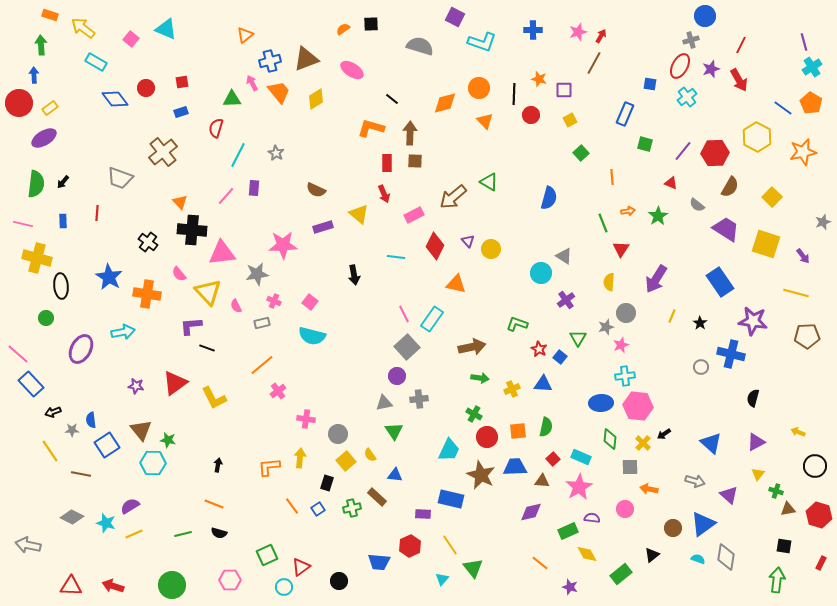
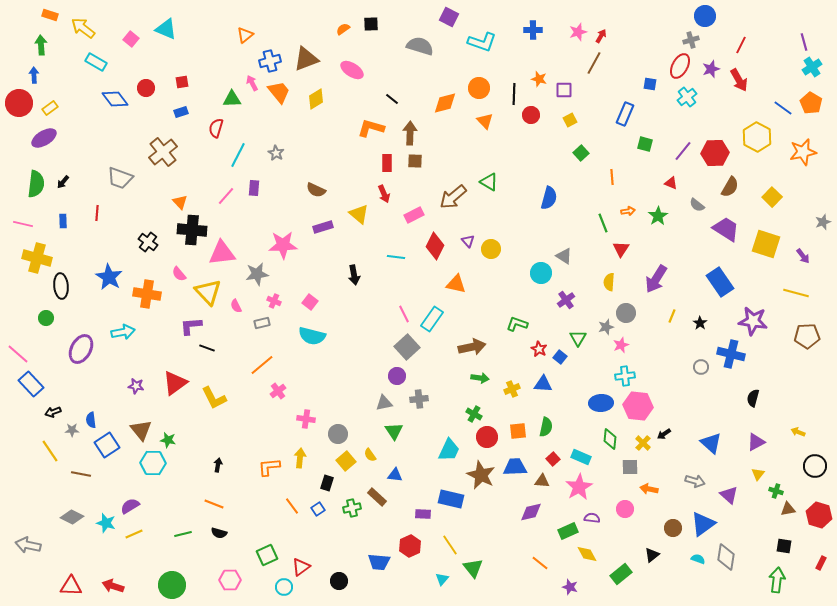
purple square at (455, 17): moved 6 px left
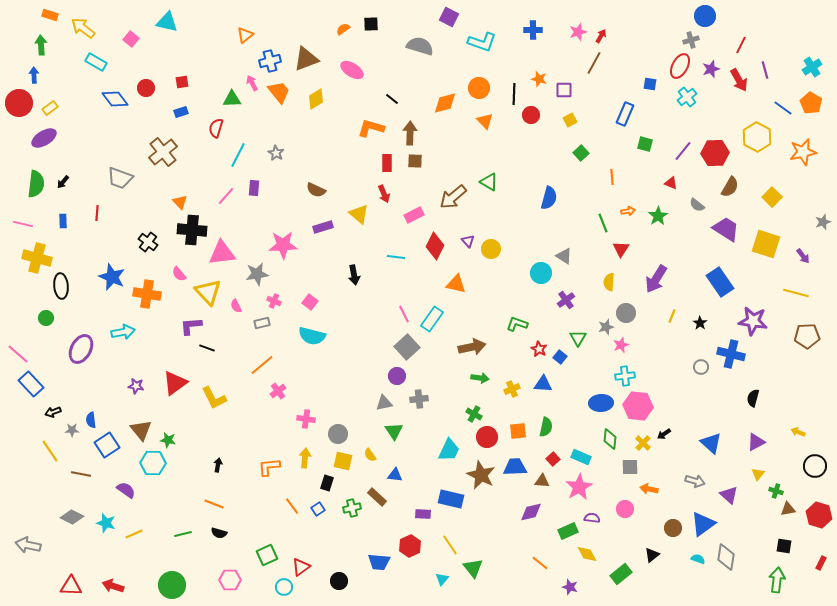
cyan triangle at (166, 29): moved 1 px right, 7 px up; rotated 10 degrees counterclockwise
purple line at (804, 42): moved 39 px left, 28 px down
blue star at (109, 277): moved 3 px right; rotated 8 degrees counterclockwise
yellow arrow at (300, 458): moved 5 px right
yellow square at (346, 461): moved 3 px left; rotated 36 degrees counterclockwise
purple semicircle at (130, 506): moved 4 px left, 16 px up; rotated 66 degrees clockwise
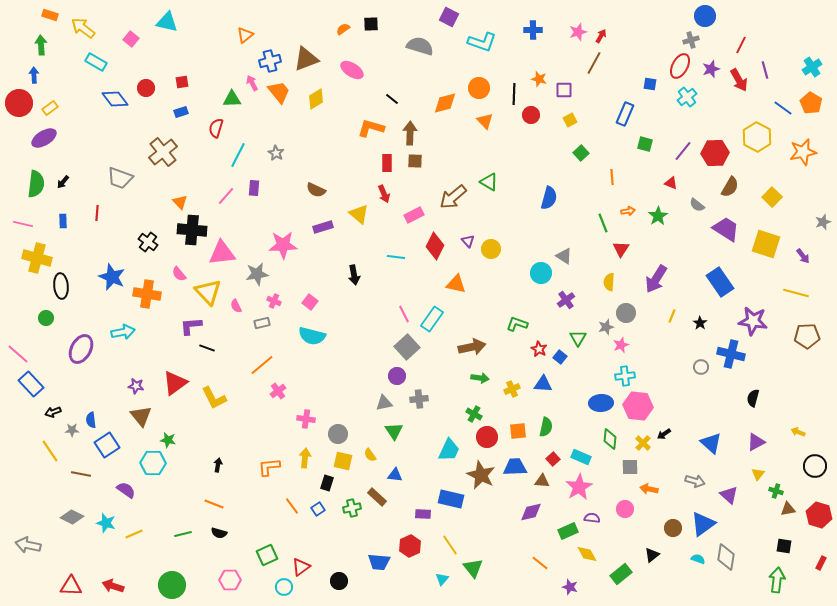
brown triangle at (141, 430): moved 14 px up
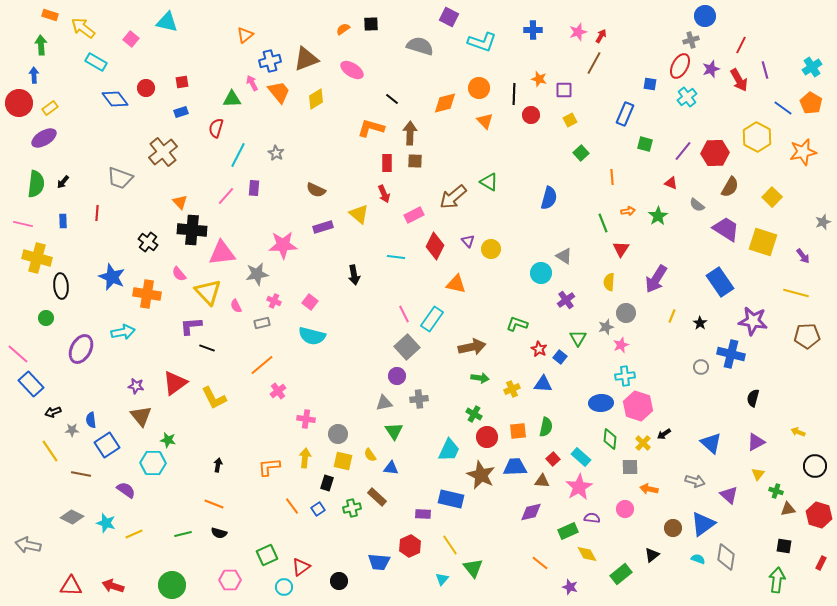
yellow square at (766, 244): moved 3 px left, 2 px up
pink hexagon at (638, 406): rotated 12 degrees clockwise
cyan rectangle at (581, 457): rotated 18 degrees clockwise
blue triangle at (395, 475): moved 4 px left, 7 px up
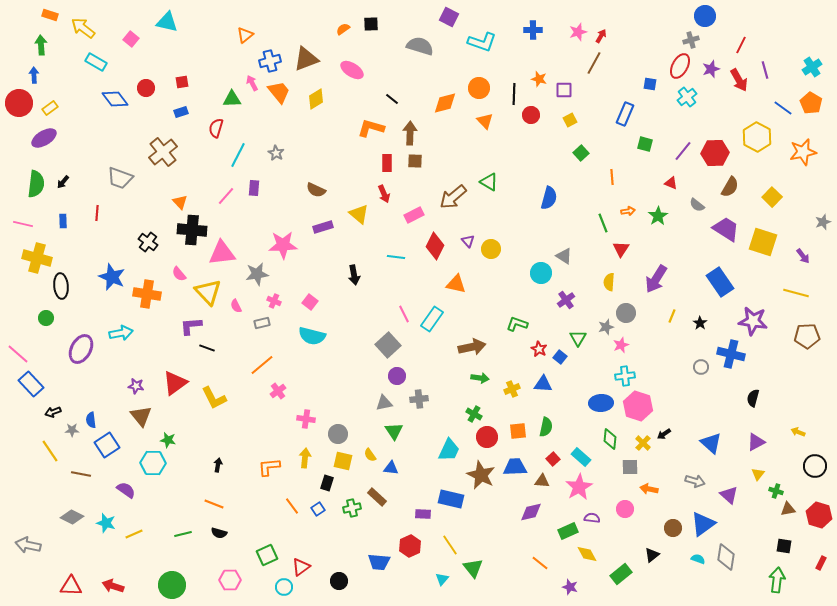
cyan arrow at (123, 332): moved 2 px left, 1 px down
gray square at (407, 347): moved 19 px left, 2 px up
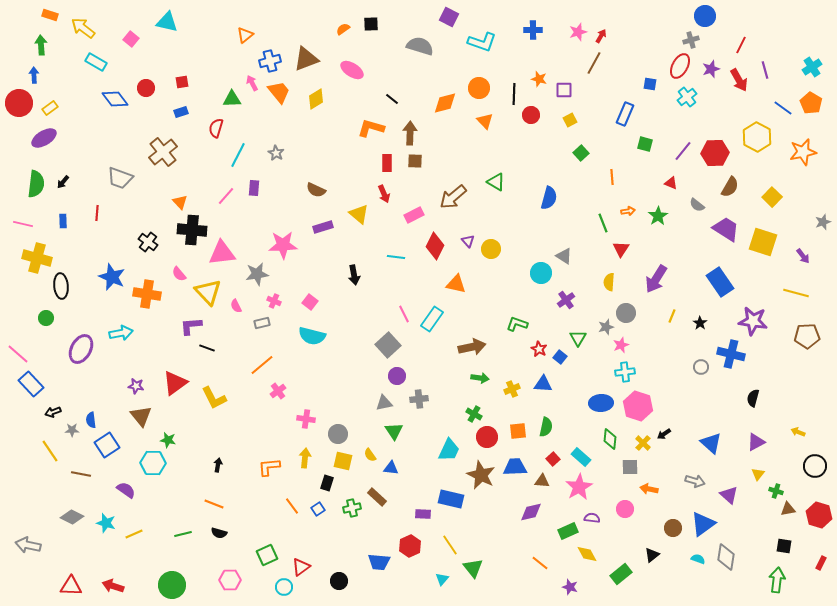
green triangle at (489, 182): moved 7 px right
cyan cross at (625, 376): moved 4 px up
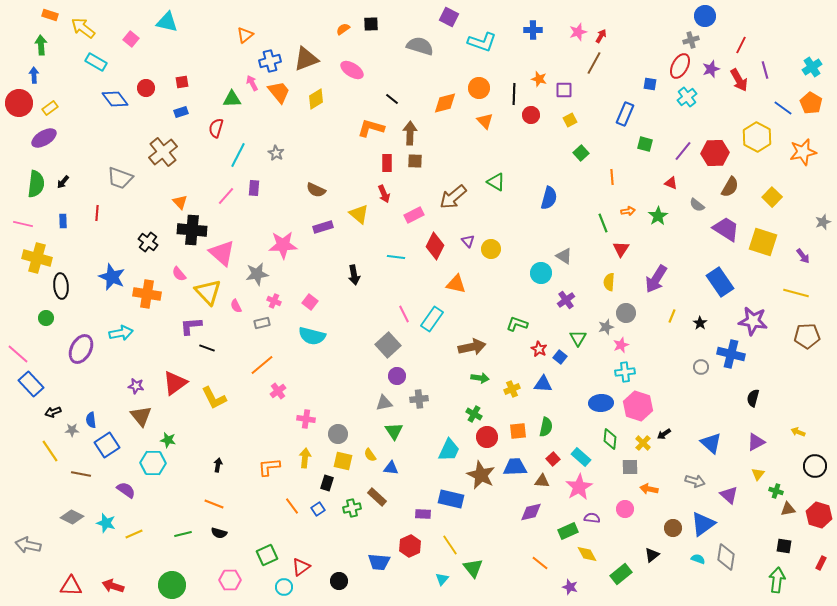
pink triangle at (222, 253): rotated 48 degrees clockwise
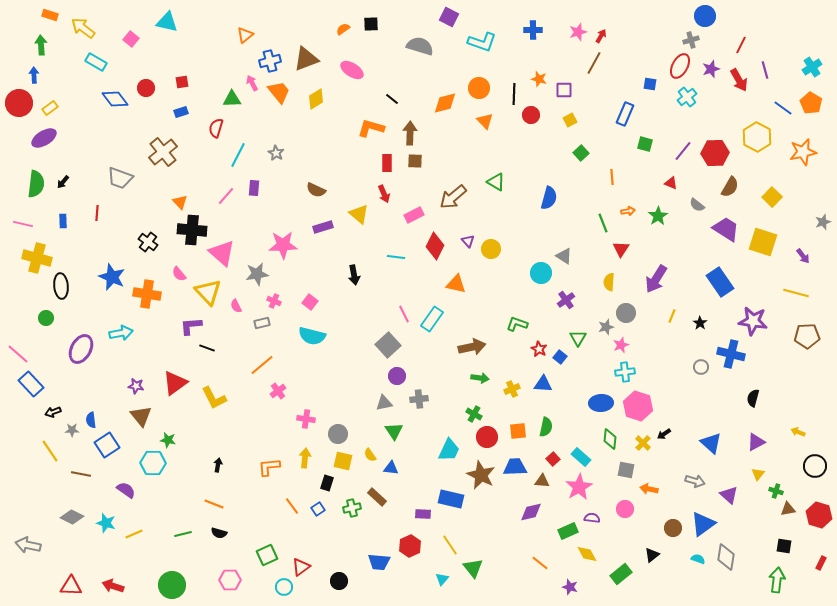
gray square at (630, 467): moved 4 px left, 3 px down; rotated 12 degrees clockwise
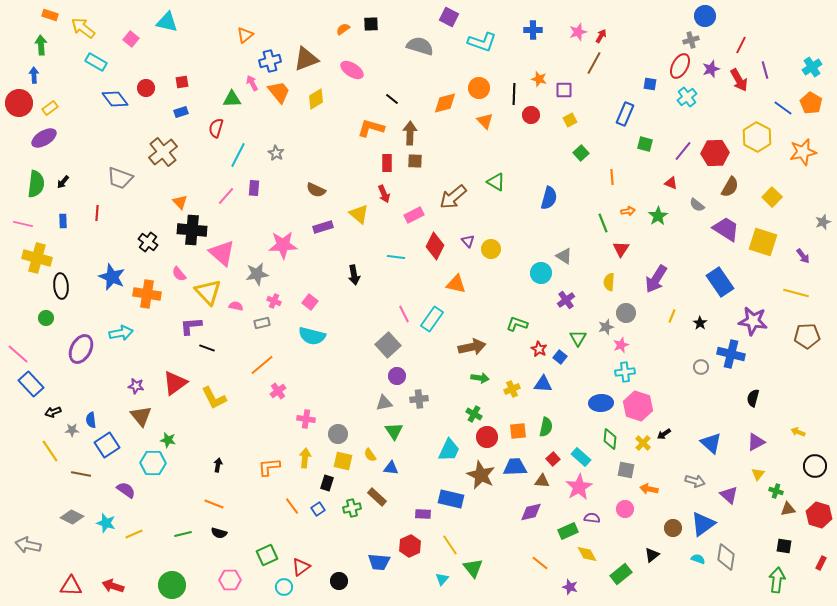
pink semicircle at (236, 306): rotated 128 degrees clockwise
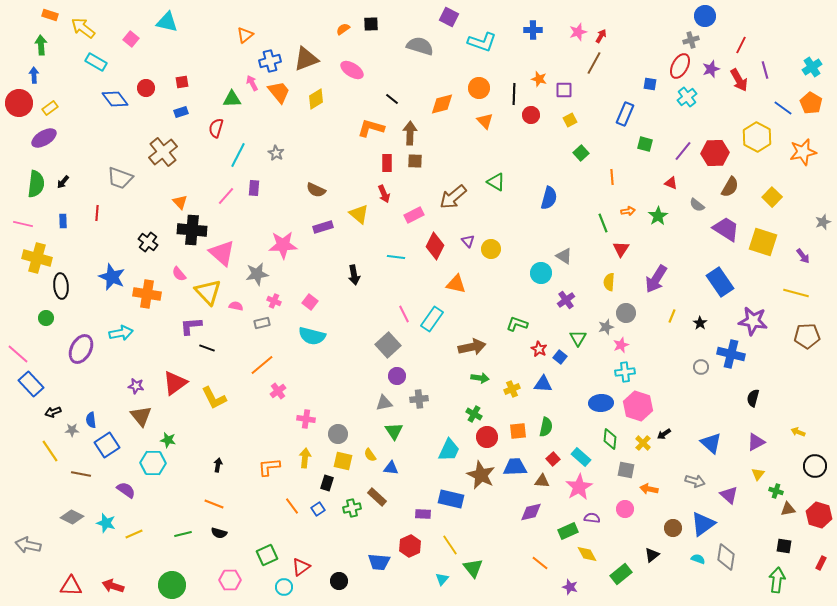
orange diamond at (445, 103): moved 3 px left, 1 px down
